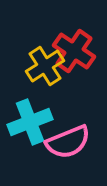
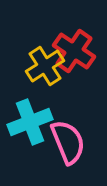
pink semicircle: rotated 90 degrees counterclockwise
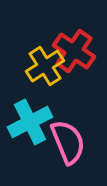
cyan cross: rotated 6 degrees counterclockwise
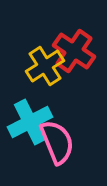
pink semicircle: moved 11 px left
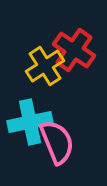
red cross: moved 1 px up
cyan cross: rotated 15 degrees clockwise
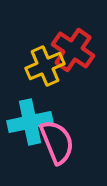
red cross: moved 1 px left
yellow cross: rotated 9 degrees clockwise
